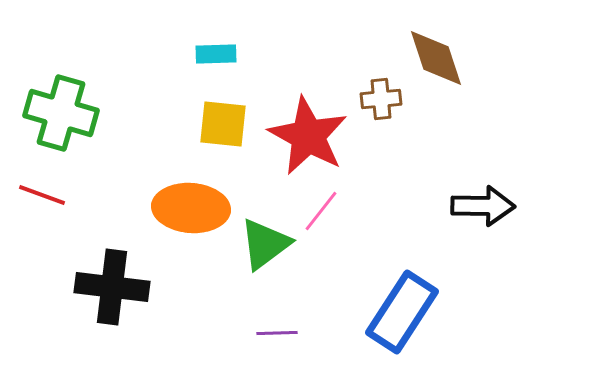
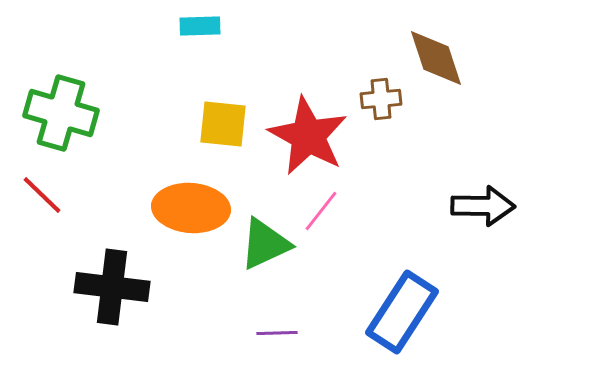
cyan rectangle: moved 16 px left, 28 px up
red line: rotated 24 degrees clockwise
green triangle: rotated 12 degrees clockwise
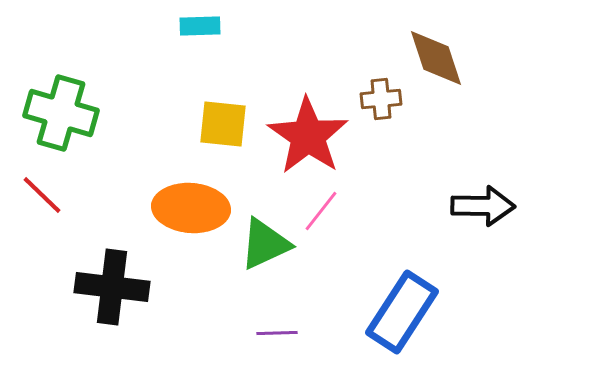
red star: rotated 6 degrees clockwise
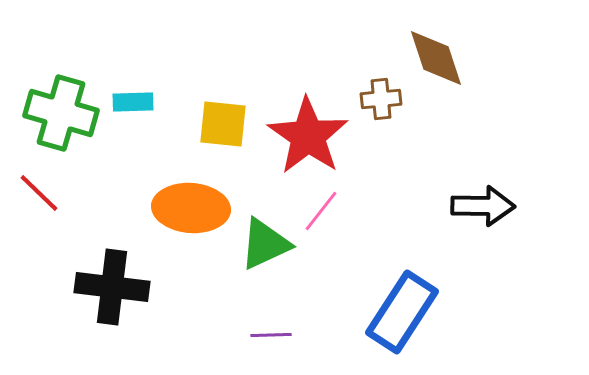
cyan rectangle: moved 67 px left, 76 px down
red line: moved 3 px left, 2 px up
purple line: moved 6 px left, 2 px down
